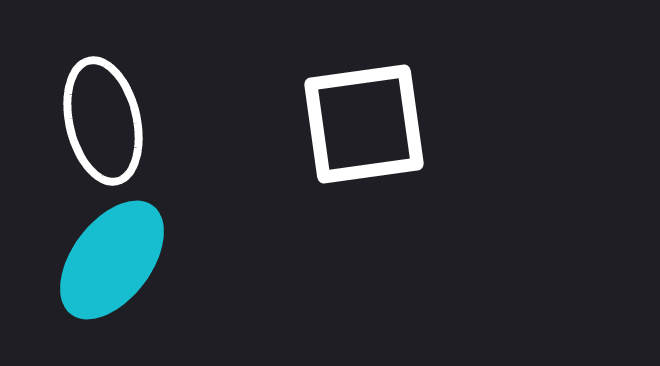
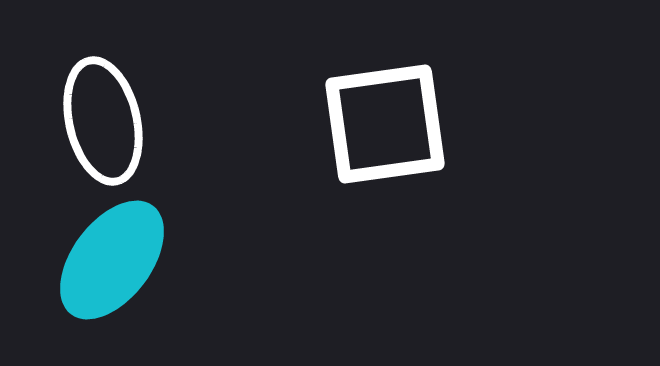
white square: moved 21 px right
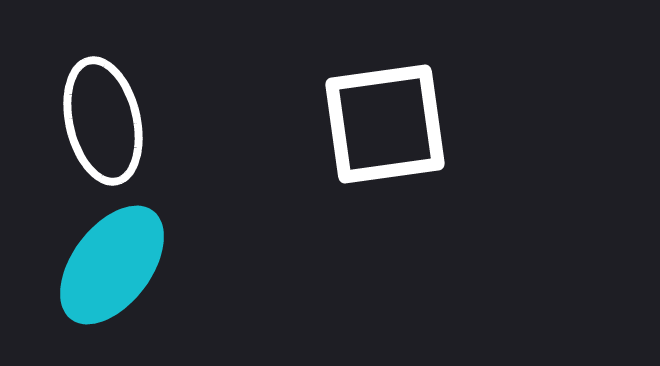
cyan ellipse: moved 5 px down
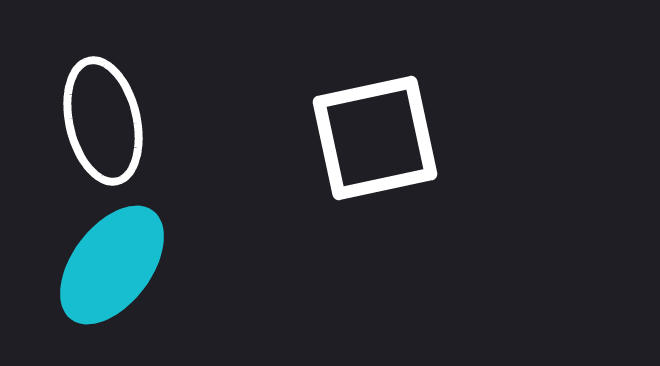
white square: moved 10 px left, 14 px down; rotated 4 degrees counterclockwise
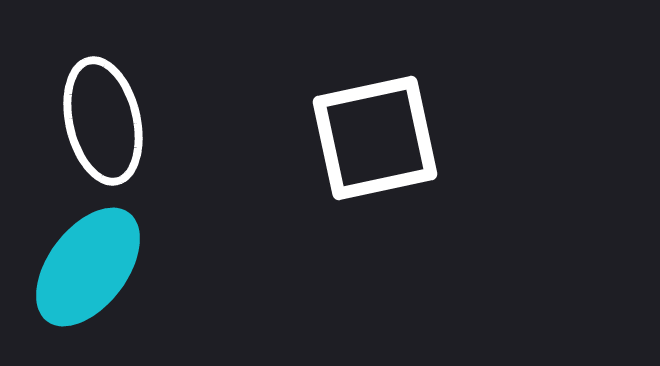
cyan ellipse: moved 24 px left, 2 px down
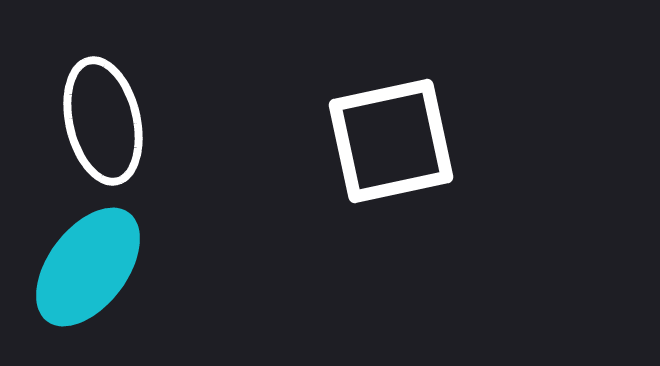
white square: moved 16 px right, 3 px down
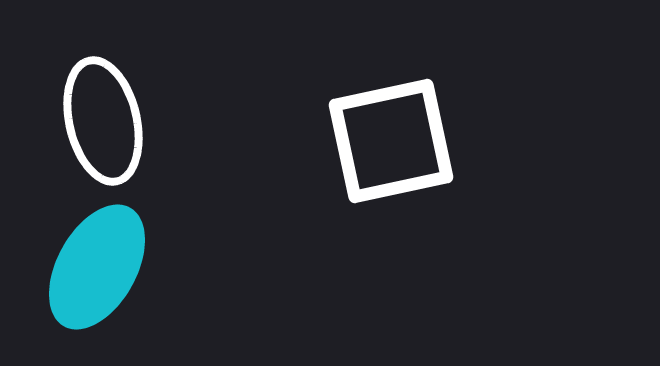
cyan ellipse: moved 9 px right; rotated 8 degrees counterclockwise
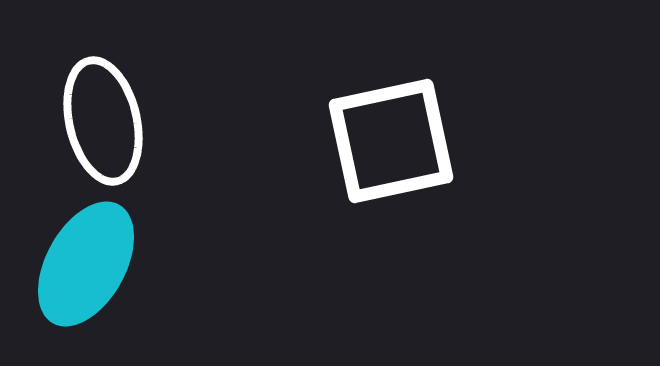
cyan ellipse: moved 11 px left, 3 px up
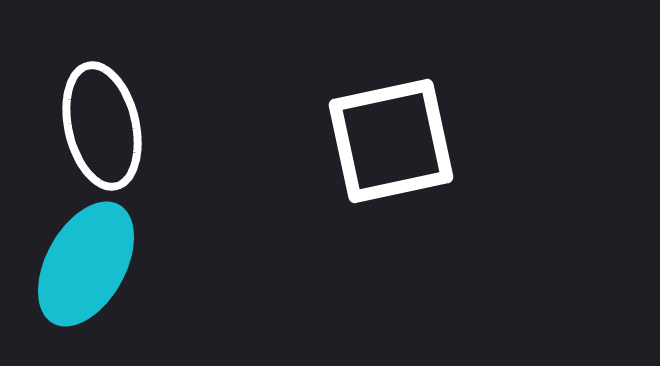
white ellipse: moved 1 px left, 5 px down
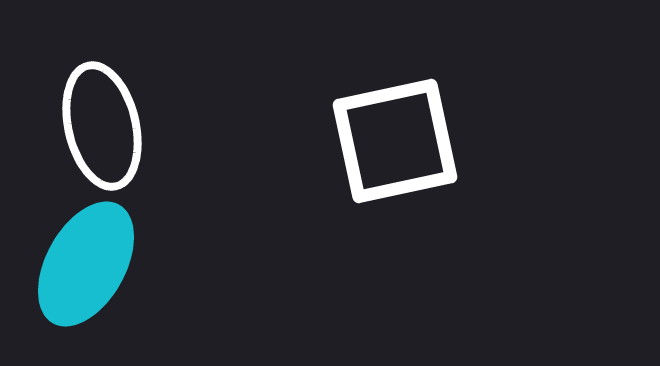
white square: moved 4 px right
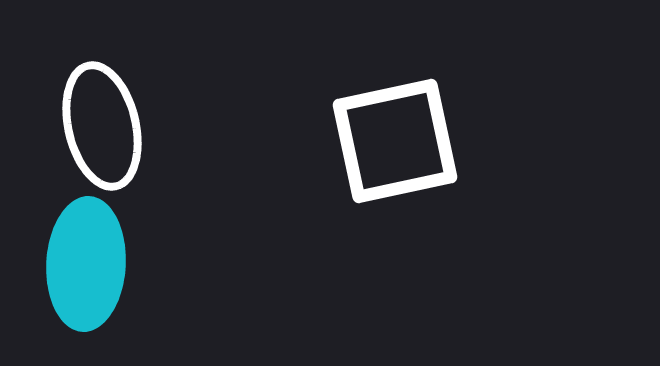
cyan ellipse: rotated 26 degrees counterclockwise
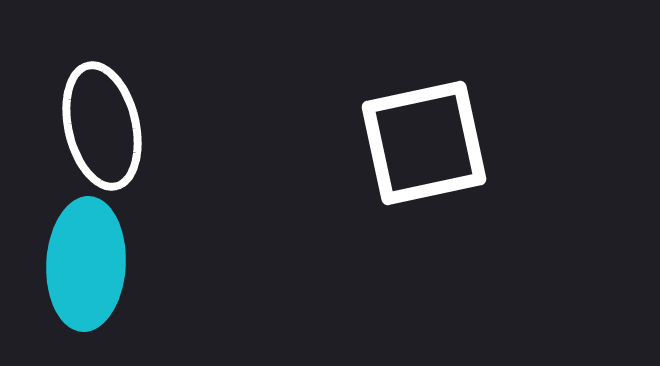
white square: moved 29 px right, 2 px down
